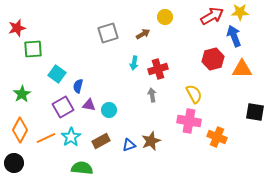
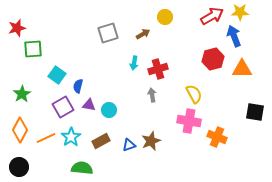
cyan square: moved 1 px down
black circle: moved 5 px right, 4 px down
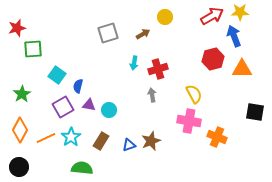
brown rectangle: rotated 30 degrees counterclockwise
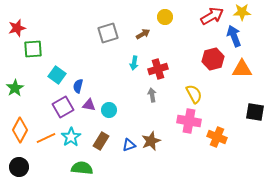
yellow star: moved 2 px right
green star: moved 7 px left, 6 px up
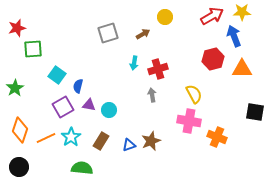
orange diamond: rotated 10 degrees counterclockwise
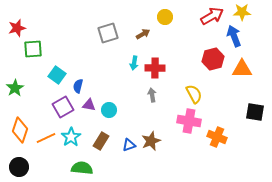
red cross: moved 3 px left, 1 px up; rotated 18 degrees clockwise
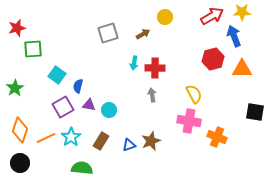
black circle: moved 1 px right, 4 px up
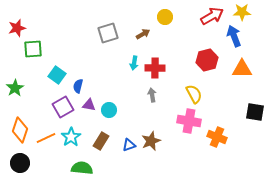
red hexagon: moved 6 px left, 1 px down
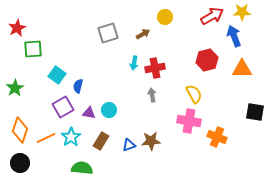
red star: rotated 12 degrees counterclockwise
red cross: rotated 12 degrees counterclockwise
purple triangle: moved 8 px down
brown star: rotated 18 degrees clockwise
